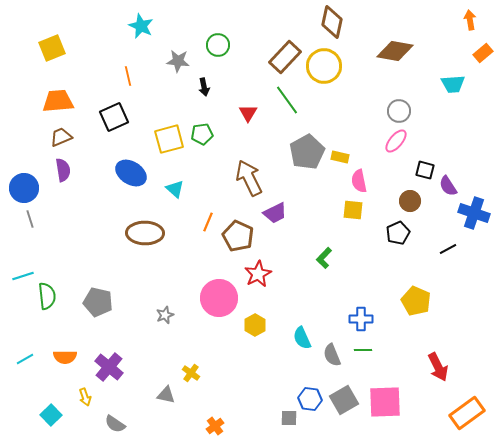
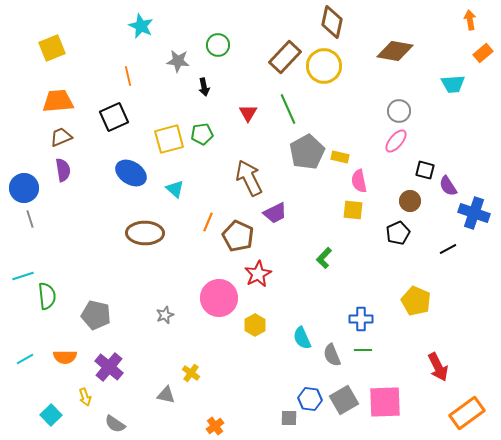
green line at (287, 100): moved 1 px right, 9 px down; rotated 12 degrees clockwise
gray pentagon at (98, 302): moved 2 px left, 13 px down
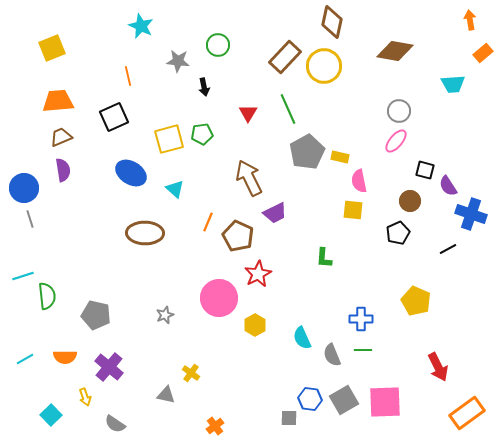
blue cross at (474, 213): moved 3 px left, 1 px down
green L-shape at (324, 258): rotated 40 degrees counterclockwise
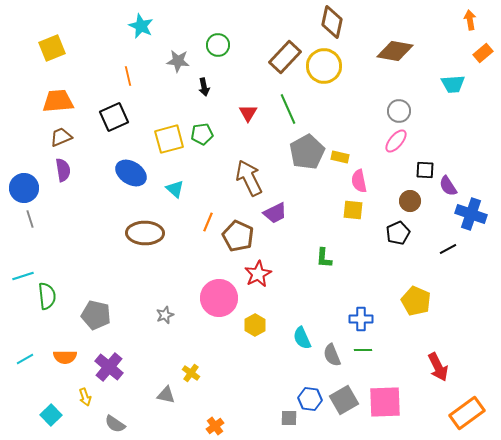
black square at (425, 170): rotated 12 degrees counterclockwise
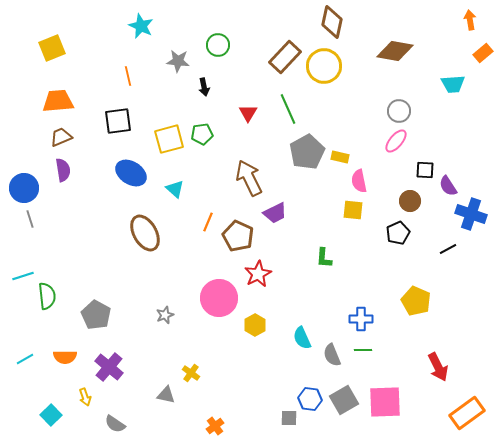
black square at (114, 117): moved 4 px right, 4 px down; rotated 16 degrees clockwise
brown ellipse at (145, 233): rotated 60 degrees clockwise
gray pentagon at (96, 315): rotated 16 degrees clockwise
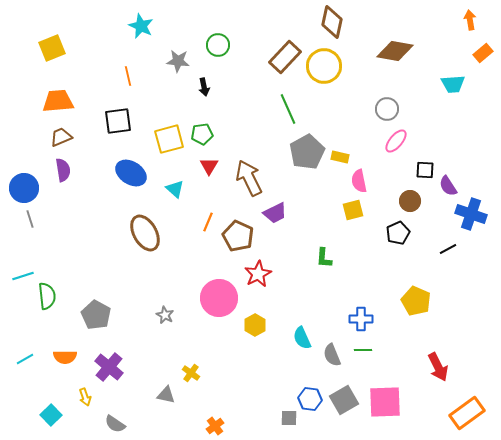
gray circle at (399, 111): moved 12 px left, 2 px up
red triangle at (248, 113): moved 39 px left, 53 px down
yellow square at (353, 210): rotated 20 degrees counterclockwise
gray star at (165, 315): rotated 24 degrees counterclockwise
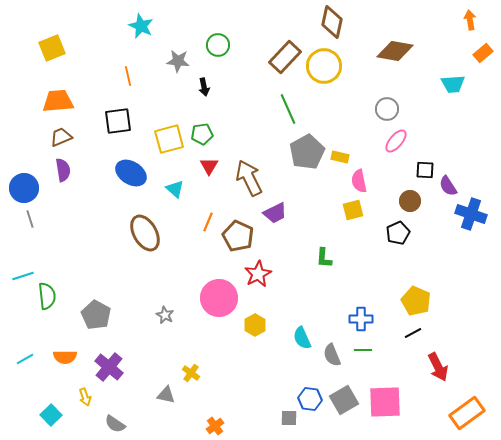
black line at (448, 249): moved 35 px left, 84 px down
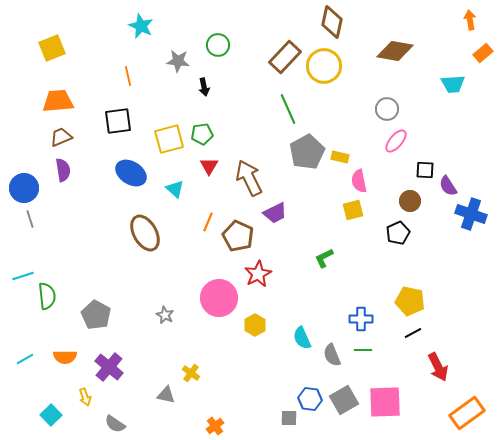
green L-shape at (324, 258): rotated 60 degrees clockwise
yellow pentagon at (416, 301): moved 6 px left; rotated 12 degrees counterclockwise
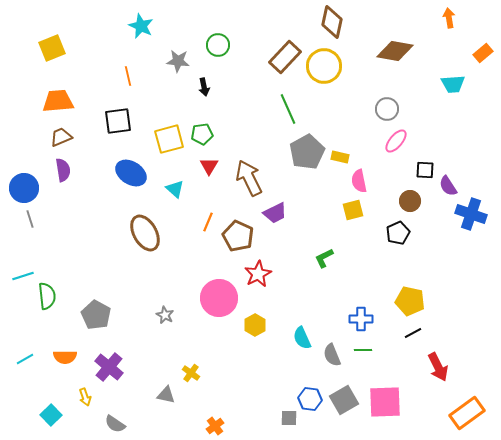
orange arrow at (470, 20): moved 21 px left, 2 px up
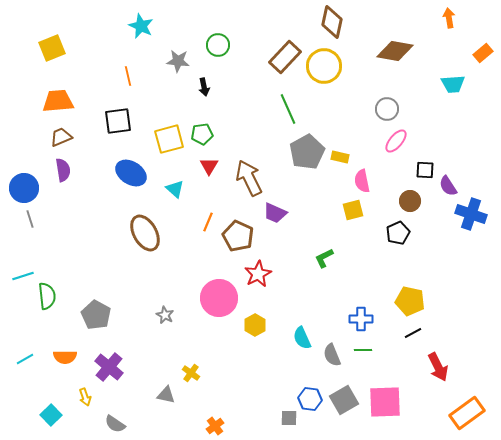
pink semicircle at (359, 181): moved 3 px right
purple trapezoid at (275, 213): rotated 50 degrees clockwise
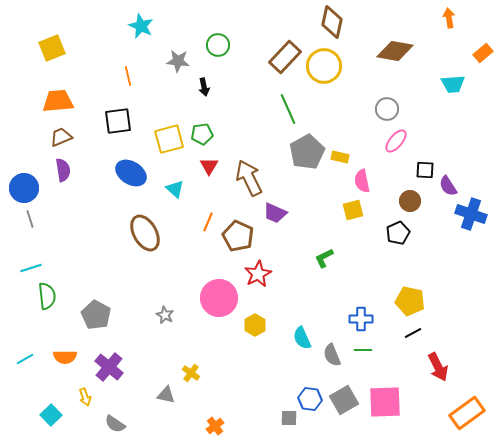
cyan line at (23, 276): moved 8 px right, 8 px up
